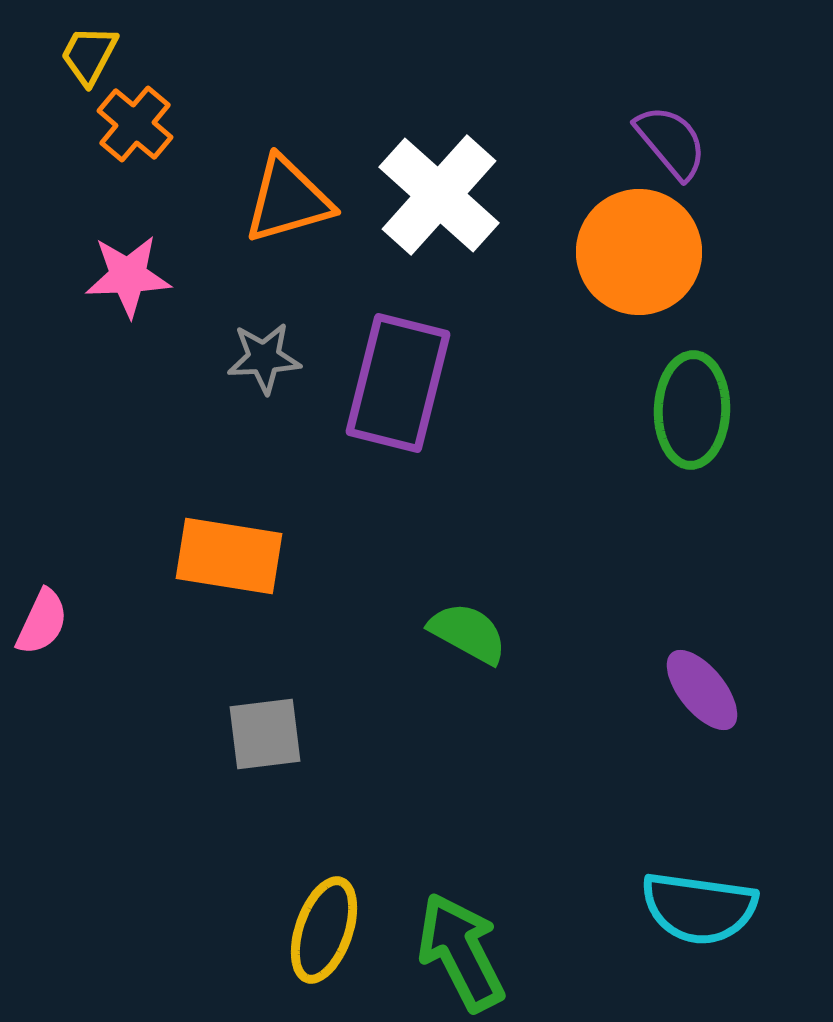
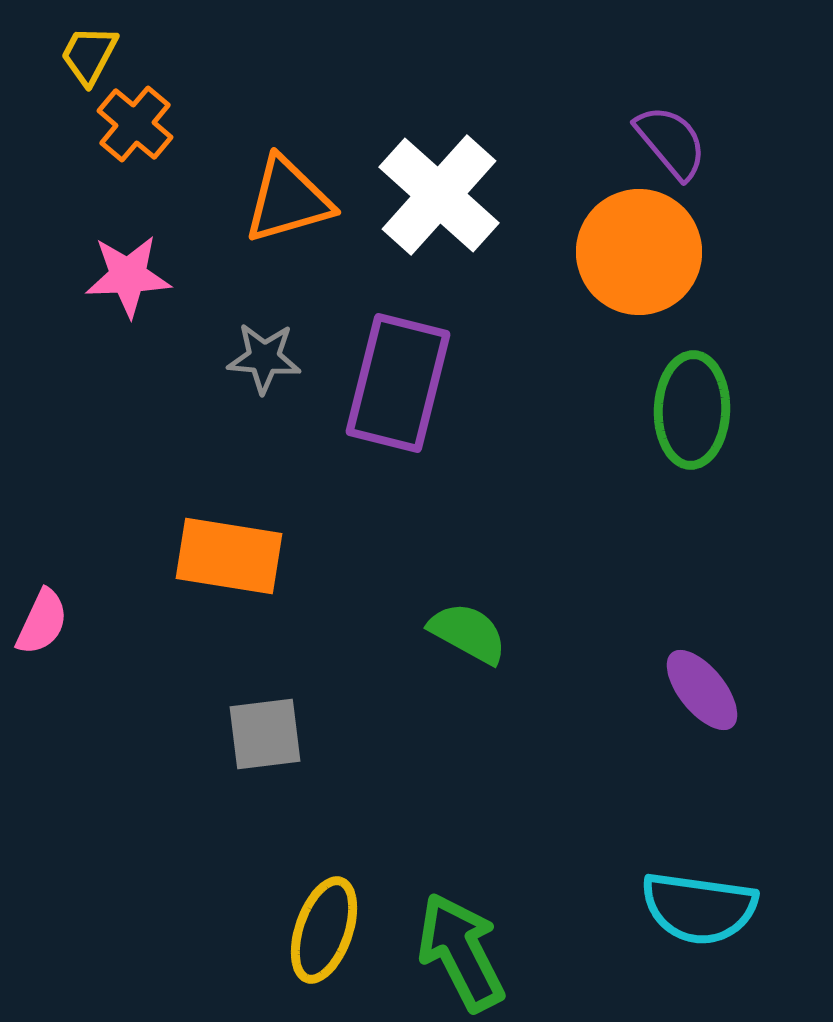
gray star: rotated 8 degrees clockwise
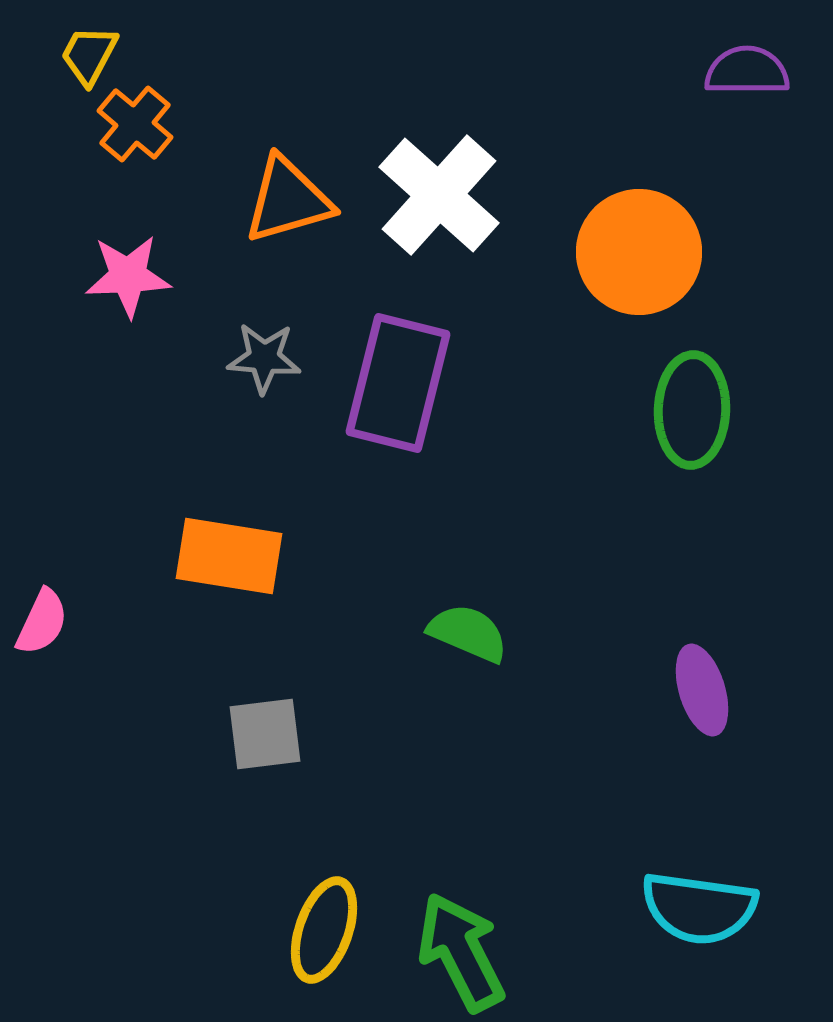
purple semicircle: moved 76 px right, 71 px up; rotated 50 degrees counterclockwise
green semicircle: rotated 6 degrees counterclockwise
purple ellipse: rotated 22 degrees clockwise
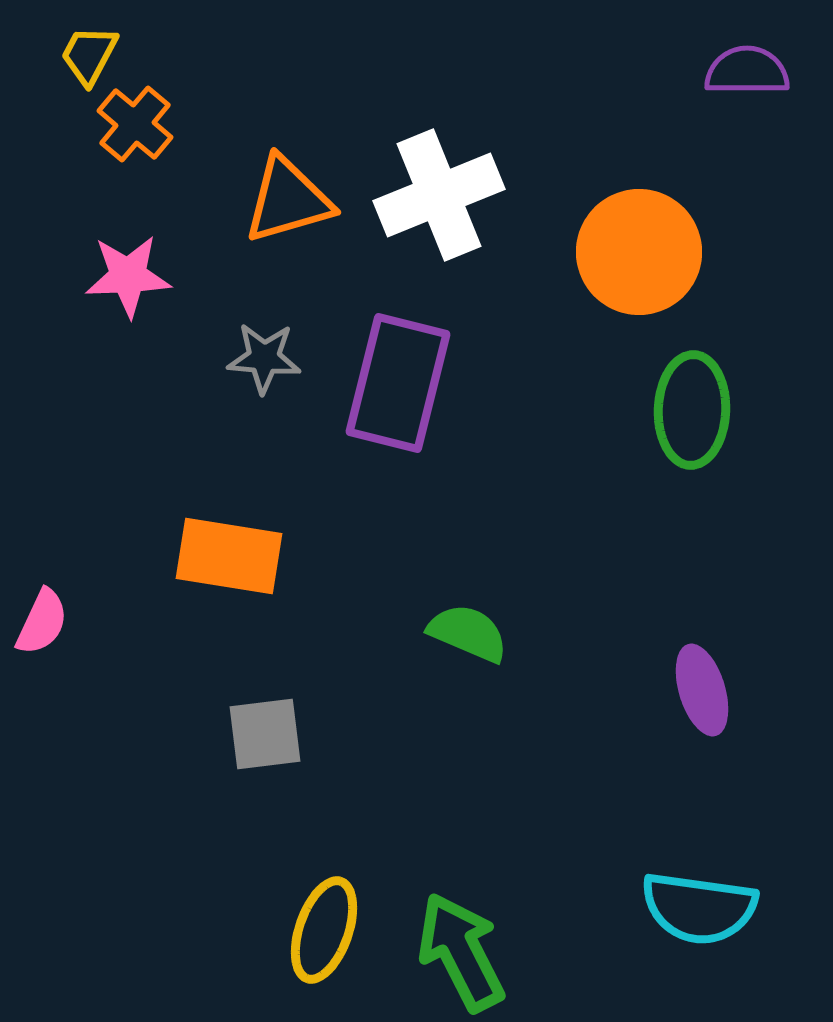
white cross: rotated 26 degrees clockwise
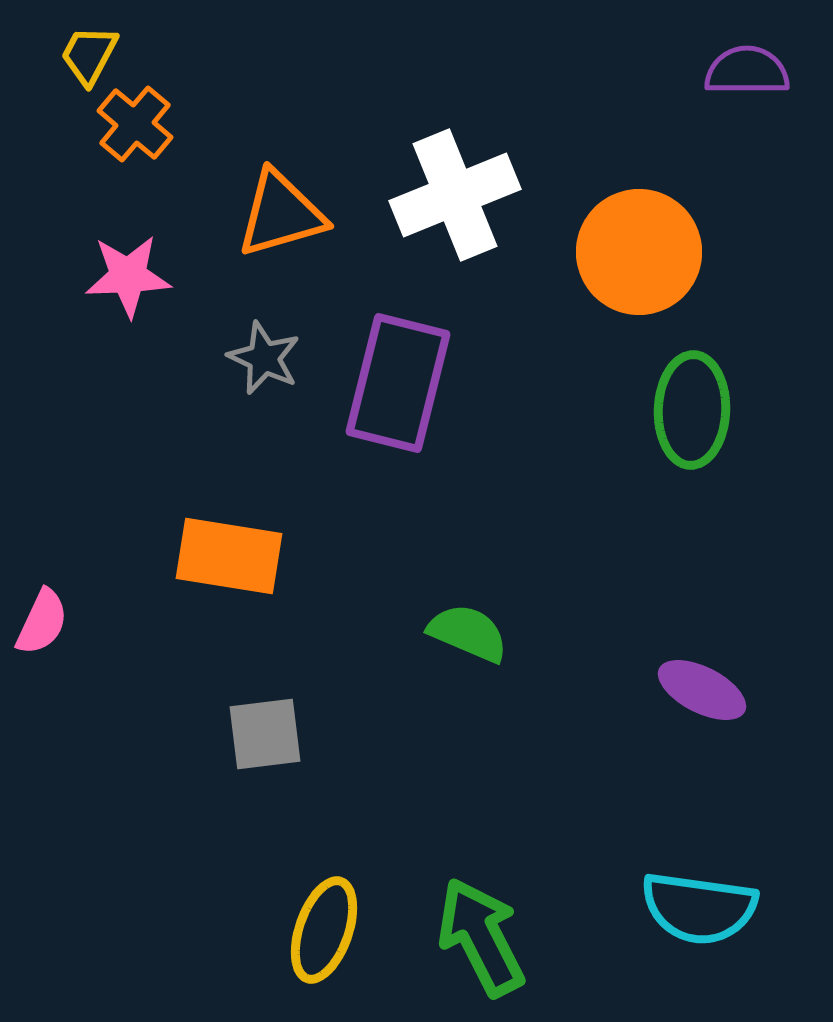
white cross: moved 16 px right
orange triangle: moved 7 px left, 14 px down
gray star: rotated 20 degrees clockwise
purple ellipse: rotated 46 degrees counterclockwise
green arrow: moved 20 px right, 15 px up
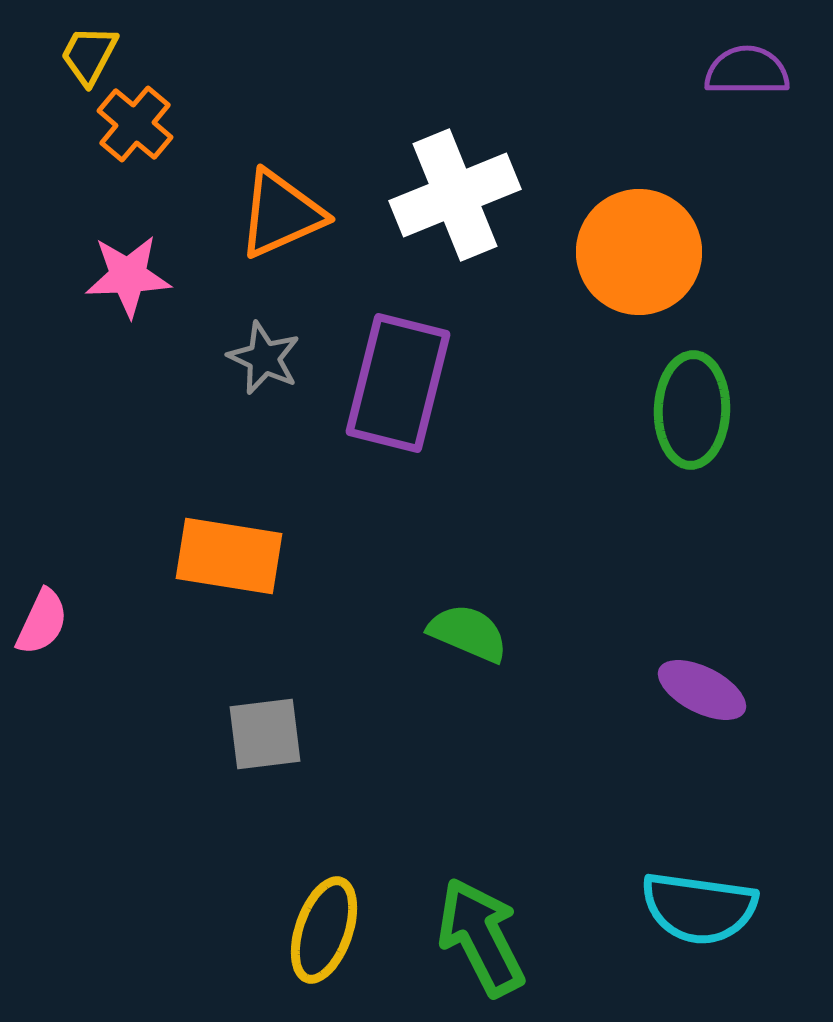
orange triangle: rotated 8 degrees counterclockwise
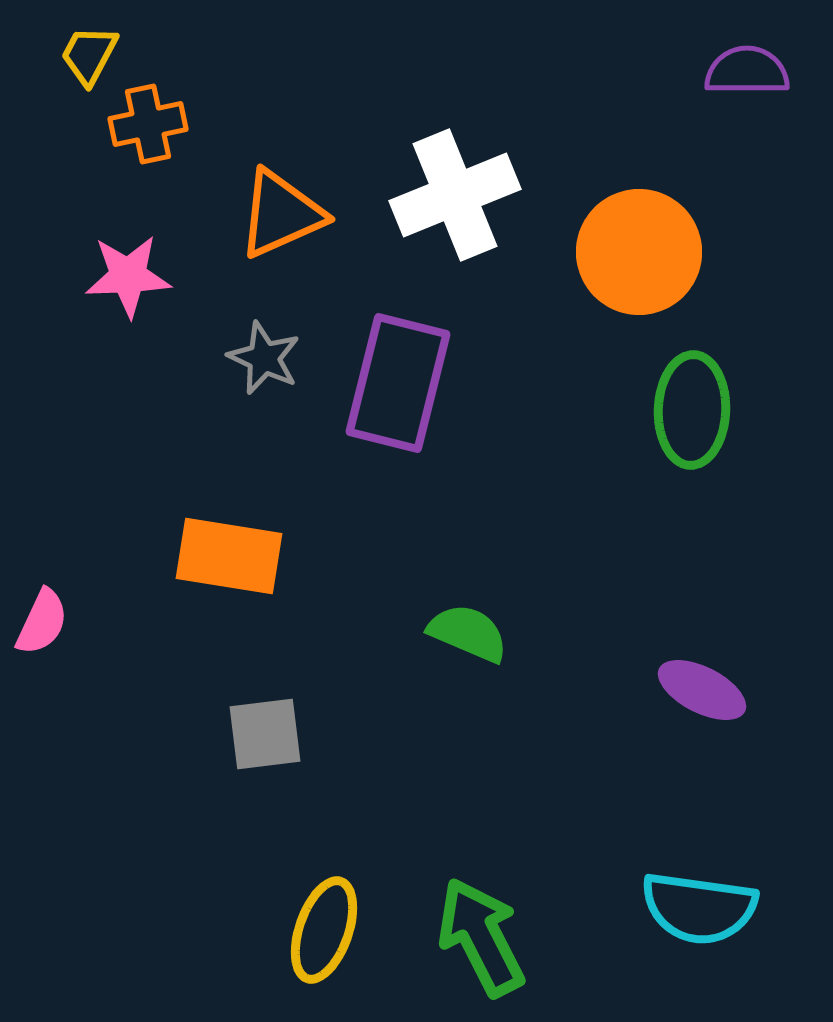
orange cross: moved 13 px right; rotated 38 degrees clockwise
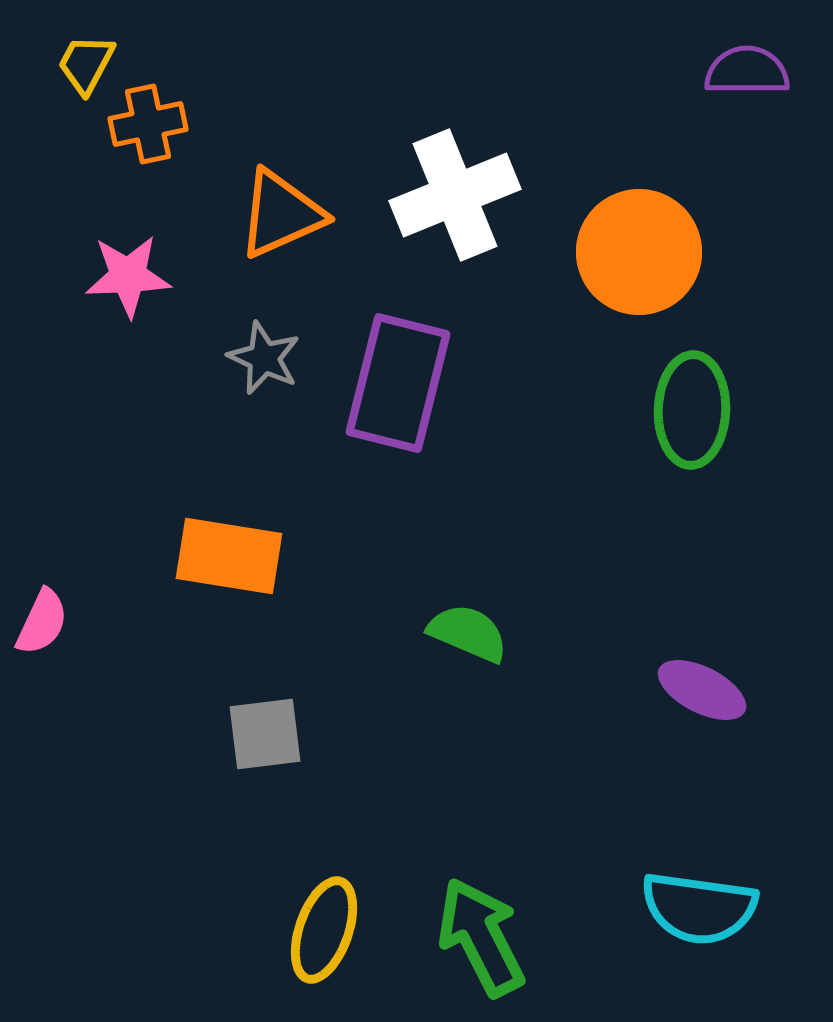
yellow trapezoid: moved 3 px left, 9 px down
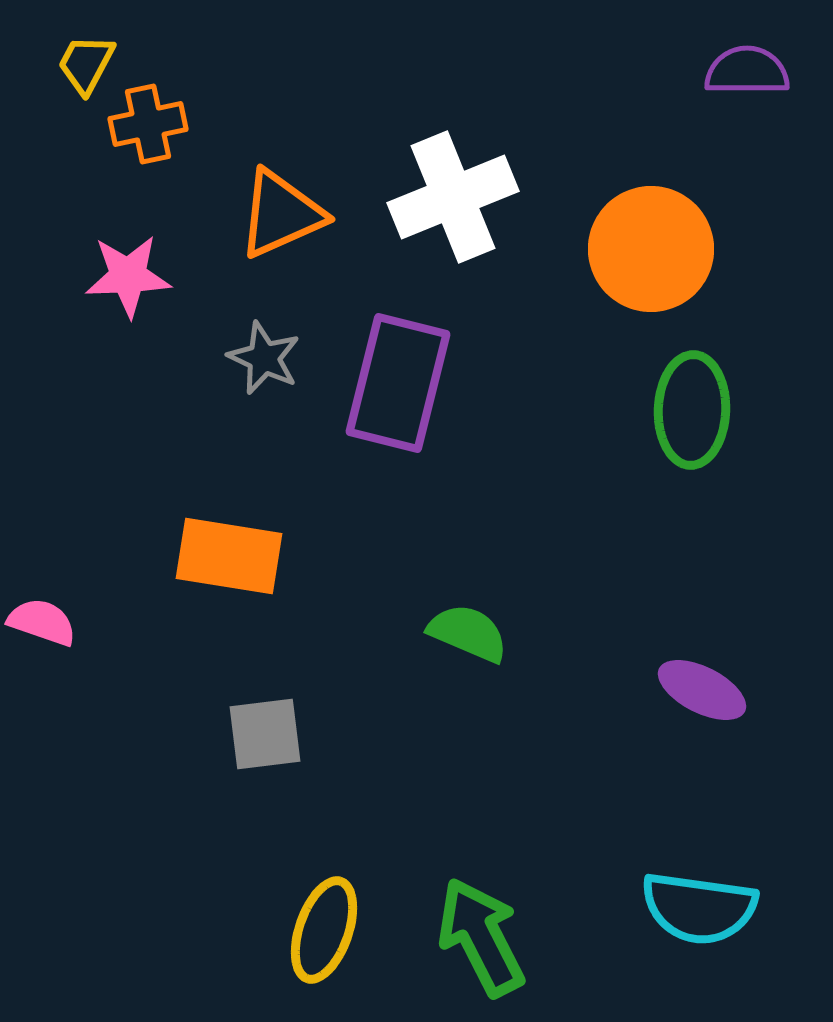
white cross: moved 2 px left, 2 px down
orange circle: moved 12 px right, 3 px up
pink semicircle: rotated 96 degrees counterclockwise
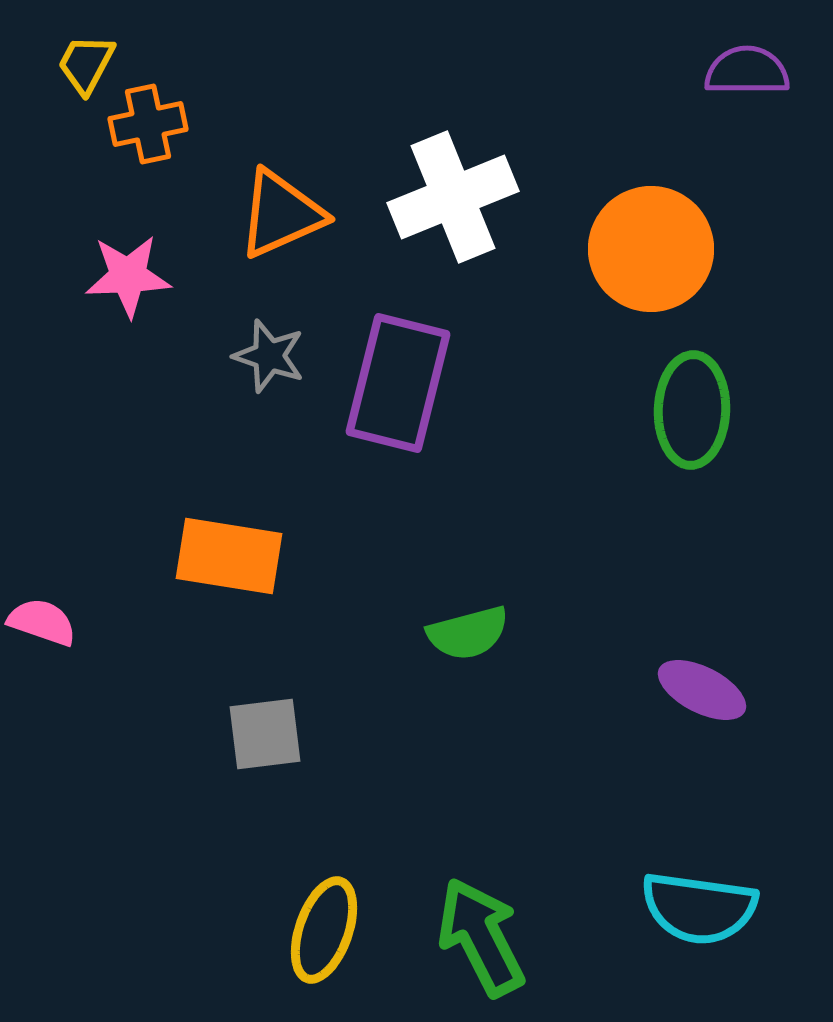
gray star: moved 5 px right, 2 px up; rotated 6 degrees counterclockwise
green semicircle: rotated 142 degrees clockwise
